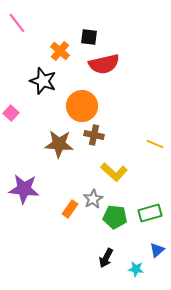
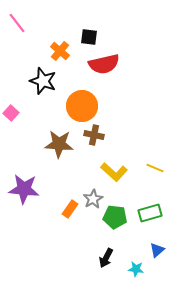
yellow line: moved 24 px down
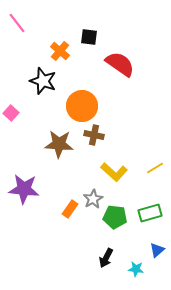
red semicircle: moved 16 px right; rotated 132 degrees counterclockwise
yellow line: rotated 54 degrees counterclockwise
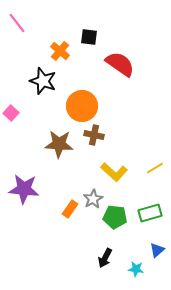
black arrow: moved 1 px left
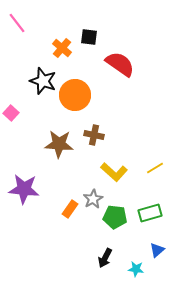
orange cross: moved 2 px right, 3 px up
orange circle: moved 7 px left, 11 px up
